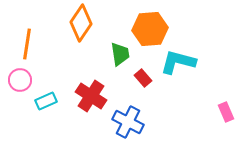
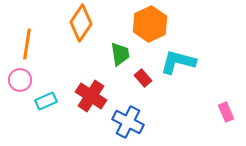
orange hexagon: moved 5 px up; rotated 20 degrees counterclockwise
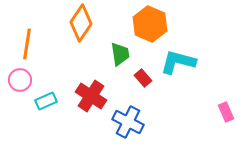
orange hexagon: rotated 12 degrees counterclockwise
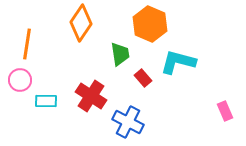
cyan rectangle: rotated 25 degrees clockwise
pink rectangle: moved 1 px left, 1 px up
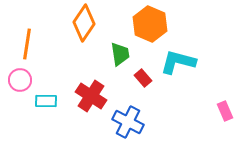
orange diamond: moved 3 px right
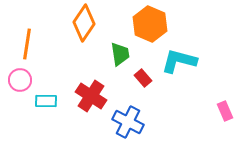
cyan L-shape: moved 1 px right, 1 px up
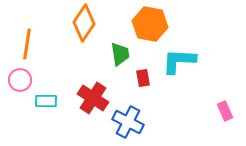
orange hexagon: rotated 12 degrees counterclockwise
cyan L-shape: rotated 12 degrees counterclockwise
red rectangle: rotated 30 degrees clockwise
red cross: moved 2 px right, 2 px down
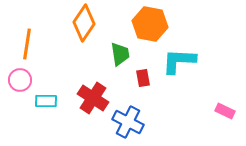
pink rectangle: rotated 42 degrees counterclockwise
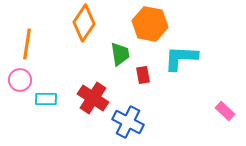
cyan L-shape: moved 2 px right, 3 px up
red rectangle: moved 3 px up
cyan rectangle: moved 2 px up
pink rectangle: rotated 18 degrees clockwise
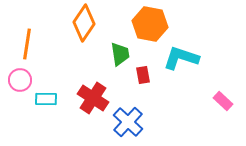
cyan L-shape: rotated 15 degrees clockwise
pink rectangle: moved 2 px left, 10 px up
blue cross: rotated 16 degrees clockwise
